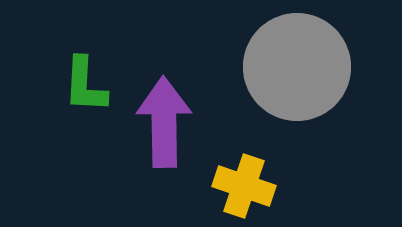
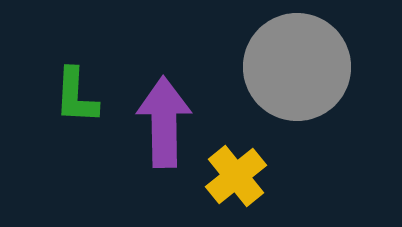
green L-shape: moved 9 px left, 11 px down
yellow cross: moved 8 px left, 10 px up; rotated 32 degrees clockwise
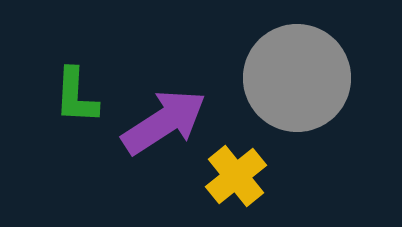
gray circle: moved 11 px down
purple arrow: rotated 58 degrees clockwise
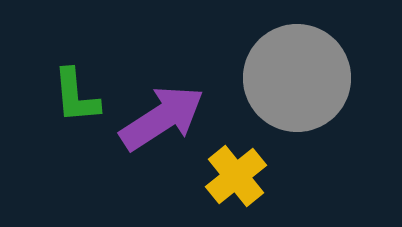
green L-shape: rotated 8 degrees counterclockwise
purple arrow: moved 2 px left, 4 px up
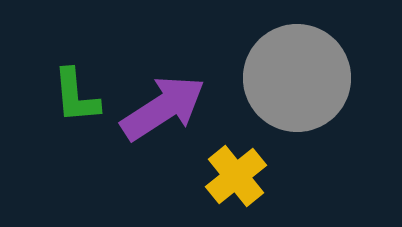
purple arrow: moved 1 px right, 10 px up
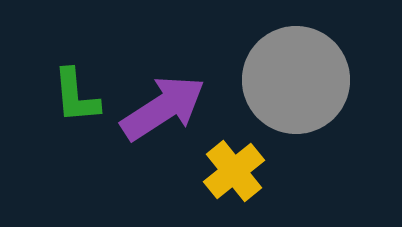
gray circle: moved 1 px left, 2 px down
yellow cross: moved 2 px left, 5 px up
